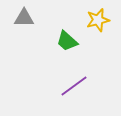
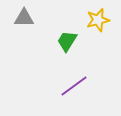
green trapezoid: rotated 80 degrees clockwise
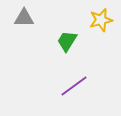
yellow star: moved 3 px right
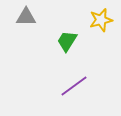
gray triangle: moved 2 px right, 1 px up
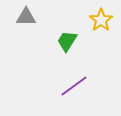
yellow star: rotated 20 degrees counterclockwise
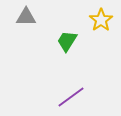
purple line: moved 3 px left, 11 px down
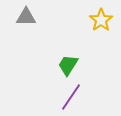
green trapezoid: moved 1 px right, 24 px down
purple line: rotated 20 degrees counterclockwise
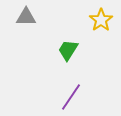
green trapezoid: moved 15 px up
